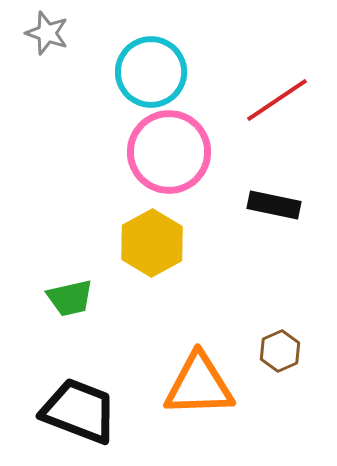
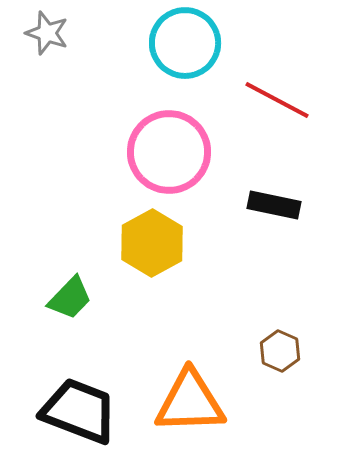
cyan circle: moved 34 px right, 29 px up
red line: rotated 62 degrees clockwise
green trapezoid: rotated 33 degrees counterclockwise
brown hexagon: rotated 12 degrees counterclockwise
orange triangle: moved 9 px left, 17 px down
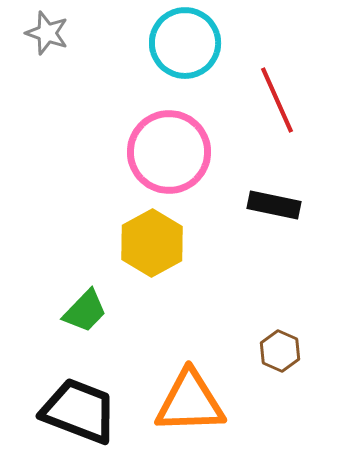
red line: rotated 38 degrees clockwise
green trapezoid: moved 15 px right, 13 px down
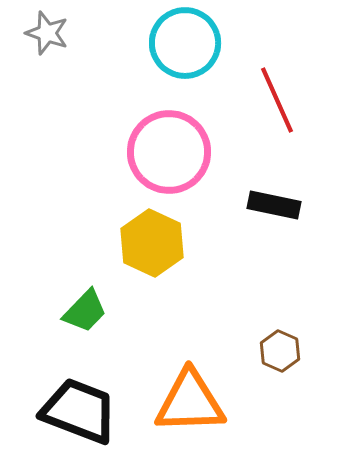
yellow hexagon: rotated 6 degrees counterclockwise
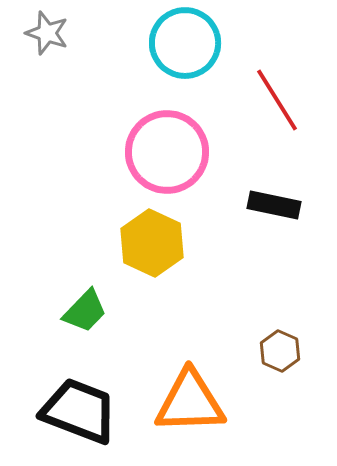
red line: rotated 8 degrees counterclockwise
pink circle: moved 2 px left
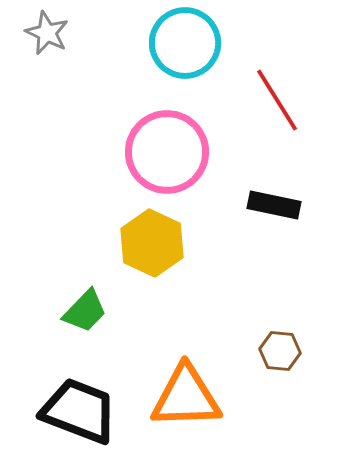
gray star: rotated 6 degrees clockwise
brown hexagon: rotated 18 degrees counterclockwise
orange triangle: moved 4 px left, 5 px up
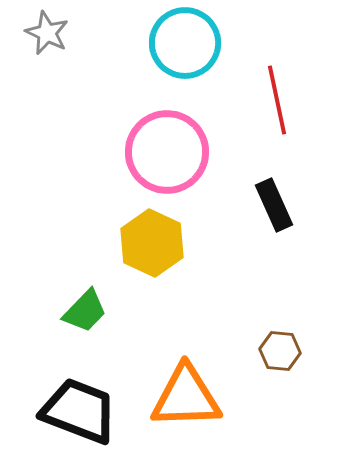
red line: rotated 20 degrees clockwise
black rectangle: rotated 54 degrees clockwise
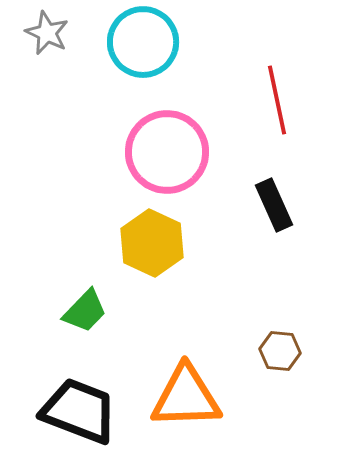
cyan circle: moved 42 px left, 1 px up
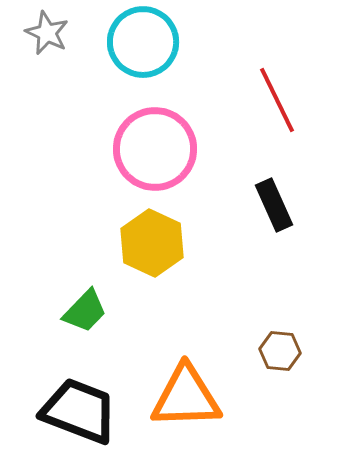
red line: rotated 14 degrees counterclockwise
pink circle: moved 12 px left, 3 px up
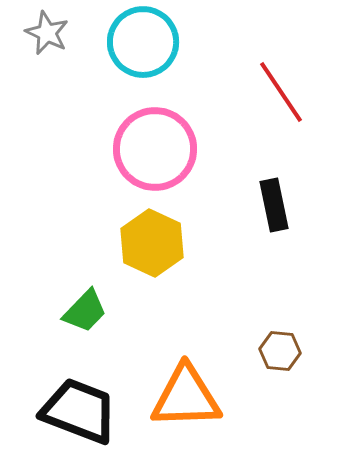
red line: moved 4 px right, 8 px up; rotated 8 degrees counterclockwise
black rectangle: rotated 12 degrees clockwise
